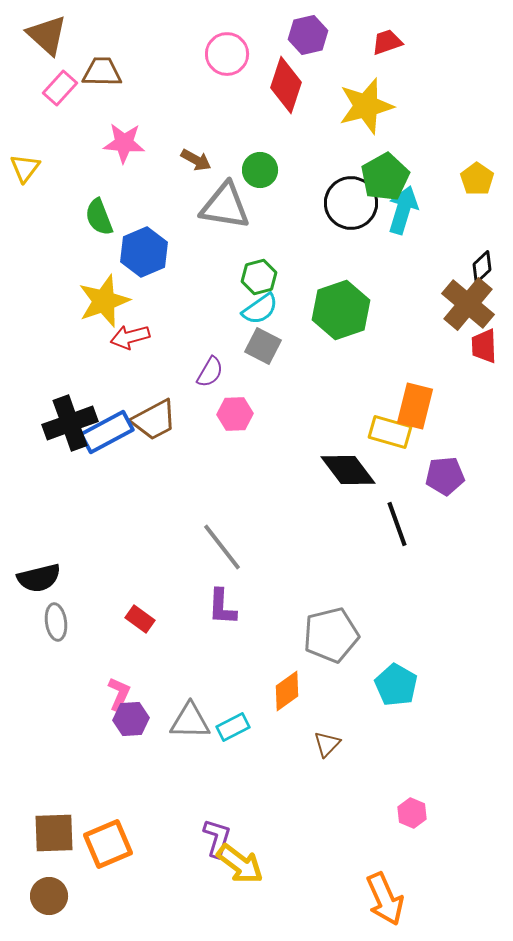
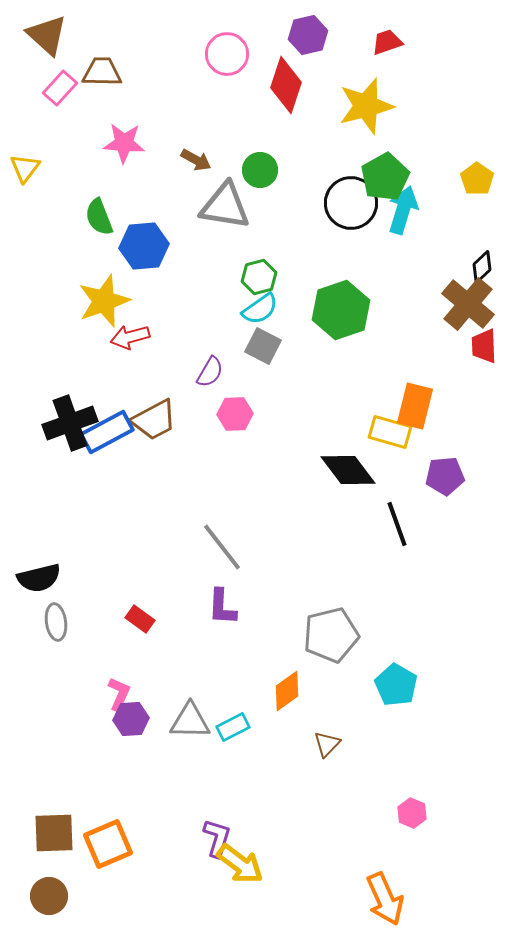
blue hexagon at (144, 252): moved 6 px up; rotated 18 degrees clockwise
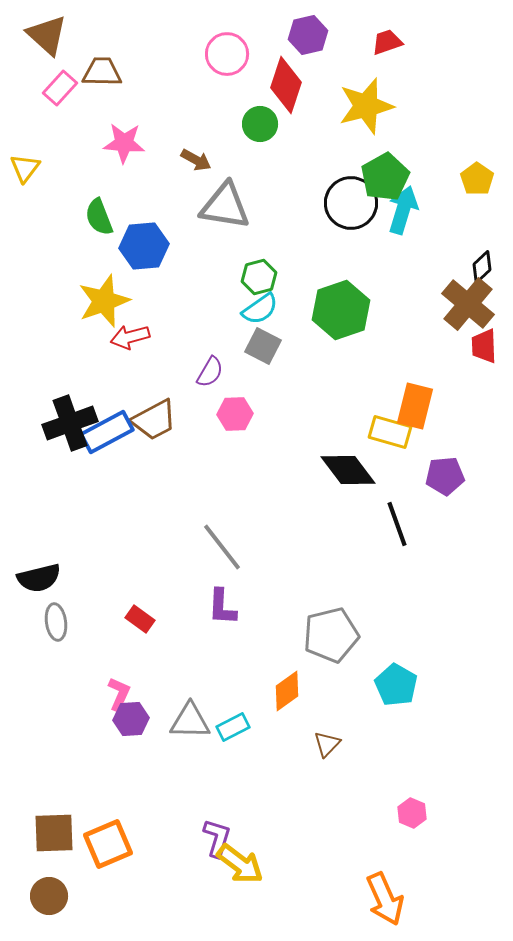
green circle at (260, 170): moved 46 px up
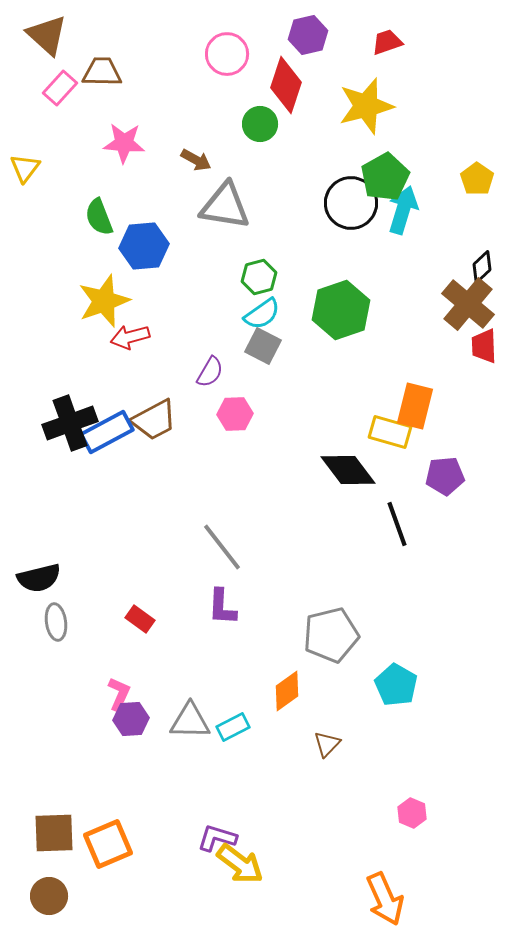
cyan semicircle at (260, 309): moved 2 px right, 5 px down
purple L-shape at (217, 838): rotated 90 degrees counterclockwise
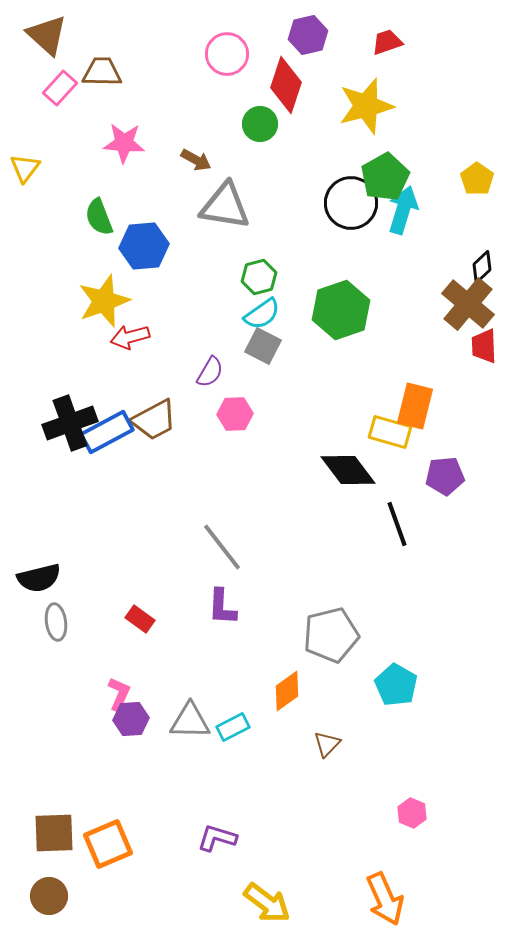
yellow arrow at (240, 864): moved 27 px right, 39 px down
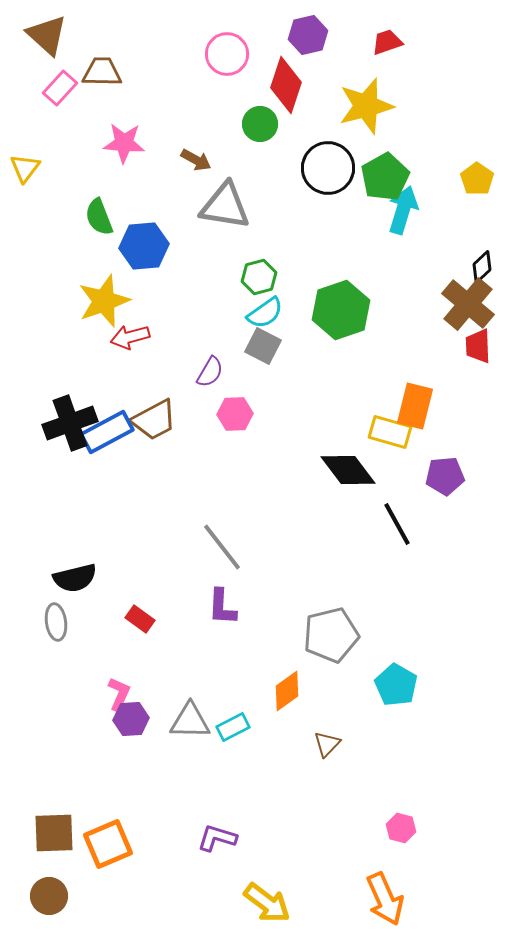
black circle at (351, 203): moved 23 px left, 35 px up
cyan semicircle at (262, 314): moved 3 px right, 1 px up
red trapezoid at (484, 346): moved 6 px left
black line at (397, 524): rotated 9 degrees counterclockwise
black semicircle at (39, 578): moved 36 px right
pink hexagon at (412, 813): moved 11 px left, 15 px down; rotated 8 degrees counterclockwise
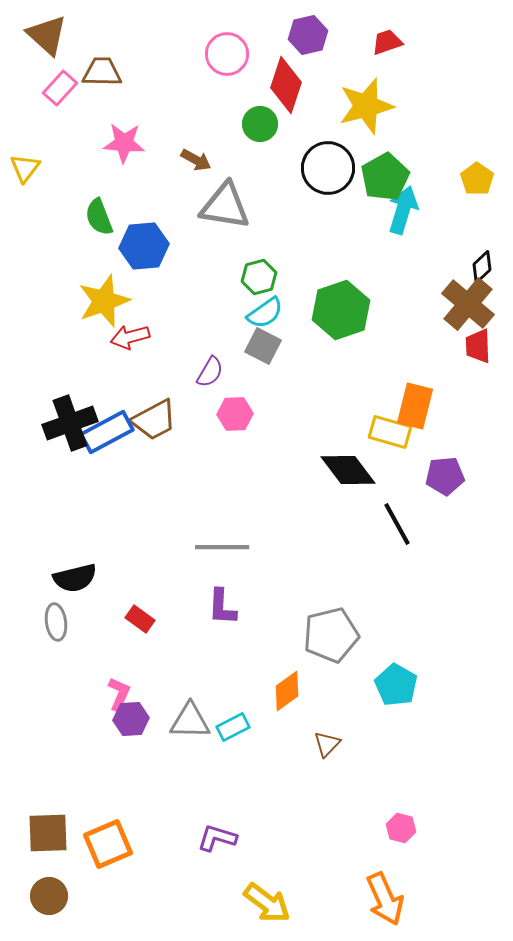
gray line at (222, 547): rotated 52 degrees counterclockwise
brown square at (54, 833): moved 6 px left
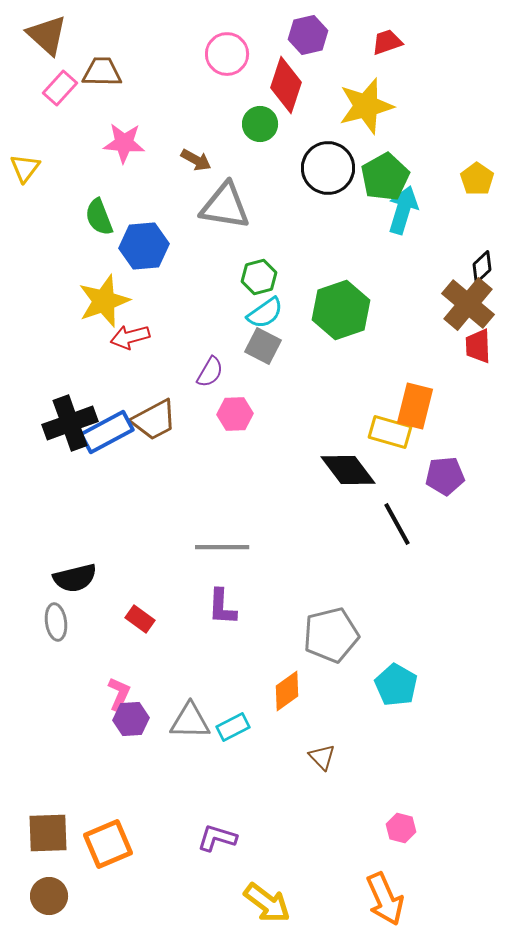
brown triangle at (327, 744): moved 5 px left, 13 px down; rotated 28 degrees counterclockwise
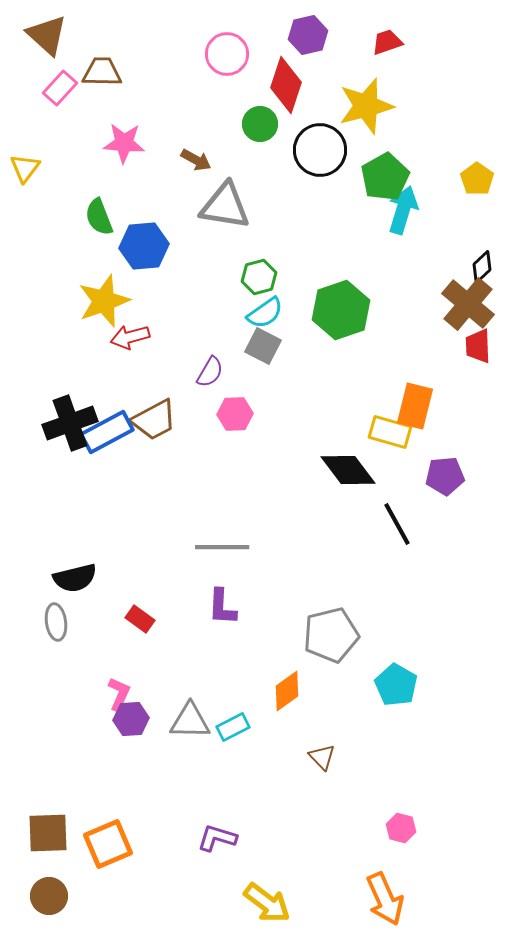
black circle at (328, 168): moved 8 px left, 18 px up
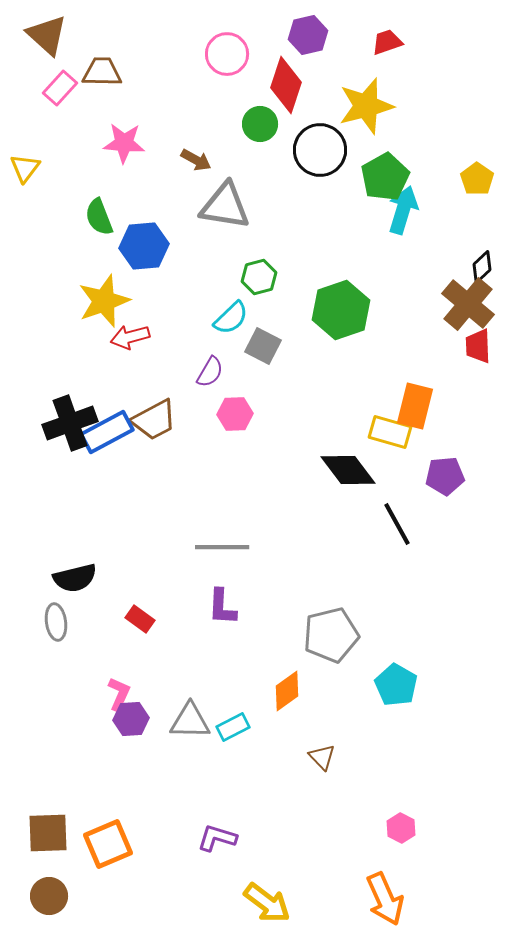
cyan semicircle at (265, 313): moved 34 px left, 5 px down; rotated 9 degrees counterclockwise
pink hexagon at (401, 828): rotated 12 degrees clockwise
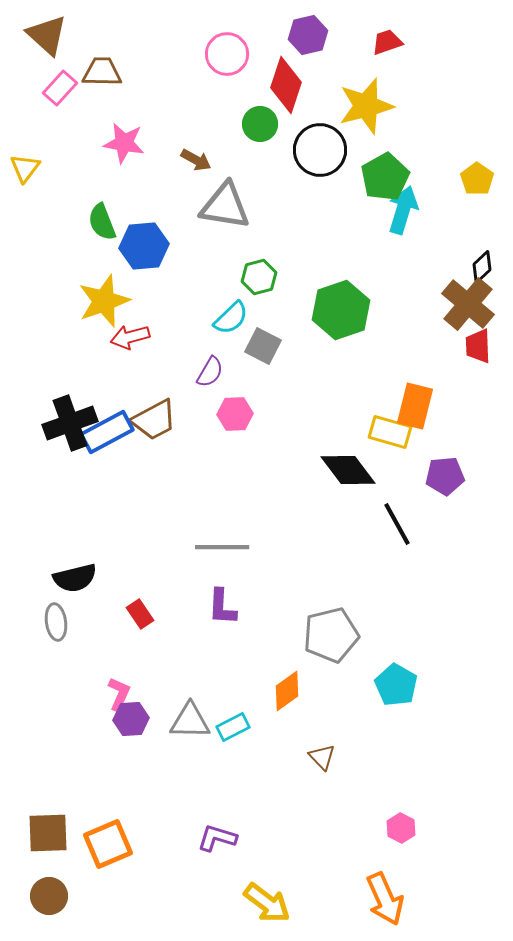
pink star at (124, 143): rotated 6 degrees clockwise
green semicircle at (99, 217): moved 3 px right, 5 px down
red rectangle at (140, 619): moved 5 px up; rotated 20 degrees clockwise
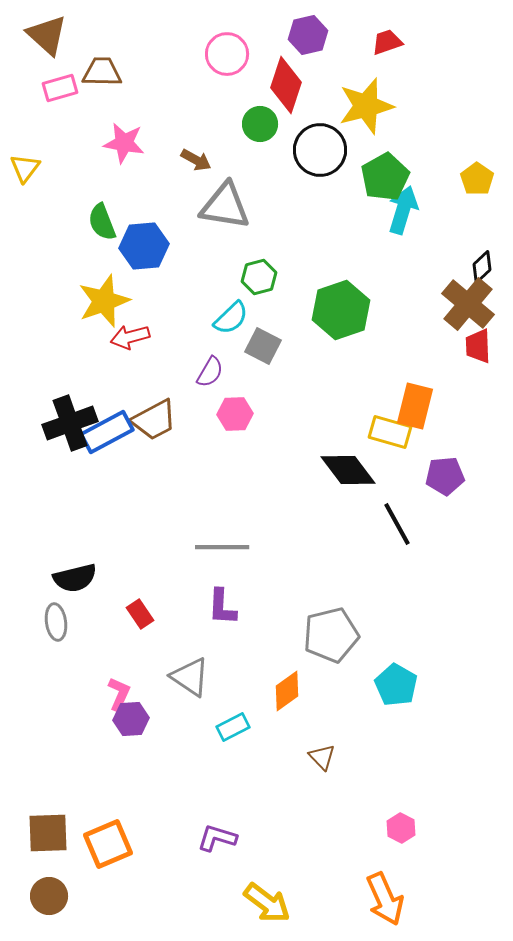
pink rectangle at (60, 88): rotated 32 degrees clockwise
gray triangle at (190, 721): moved 44 px up; rotated 33 degrees clockwise
